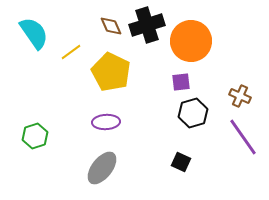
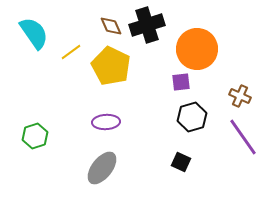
orange circle: moved 6 px right, 8 px down
yellow pentagon: moved 6 px up
black hexagon: moved 1 px left, 4 px down
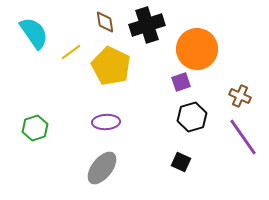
brown diamond: moved 6 px left, 4 px up; rotated 15 degrees clockwise
purple square: rotated 12 degrees counterclockwise
green hexagon: moved 8 px up
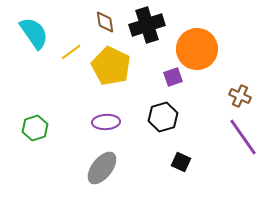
purple square: moved 8 px left, 5 px up
black hexagon: moved 29 px left
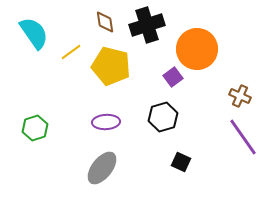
yellow pentagon: rotated 12 degrees counterclockwise
purple square: rotated 18 degrees counterclockwise
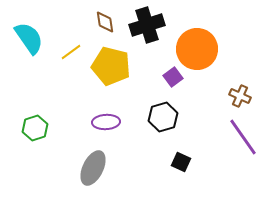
cyan semicircle: moved 5 px left, 5 px down
gray ellipse: moved 9 px left; rotated 12 degrees counterclockwise
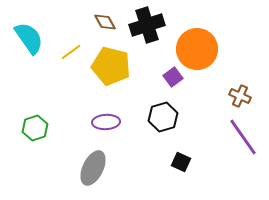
brown diamond: rotated 20 degrees counterclockwise
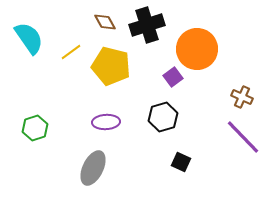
brown cross: moved 2 px right, 1 px down
purple line: rotated 9 degrees counterclockwise
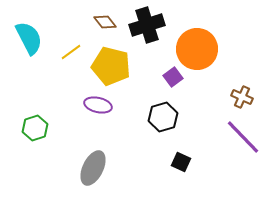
brown diamond: rotated 10 degrees counterclockwise
cyan semicircle: rotated 8 degrees clockwise
purple ellipse: moved 8 px left, 17 px up; rotated 16 degrees clockwise
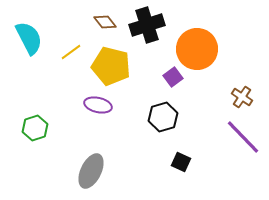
brown cross: rotated 10 degrees clockwise
gray ellipse: moved 2 px left, 3 px down
